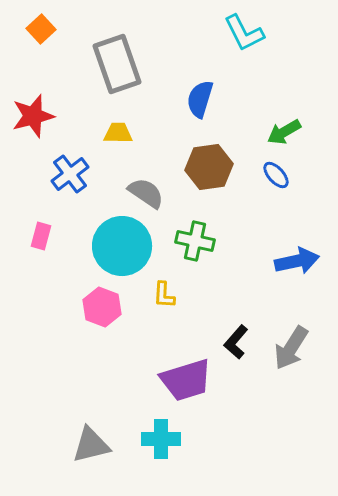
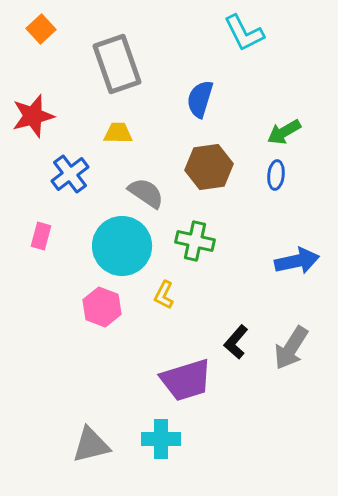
blue ellipse: rotated 48 degrees clockwise
yellow L-shape: rotated 24 degrees clockwise
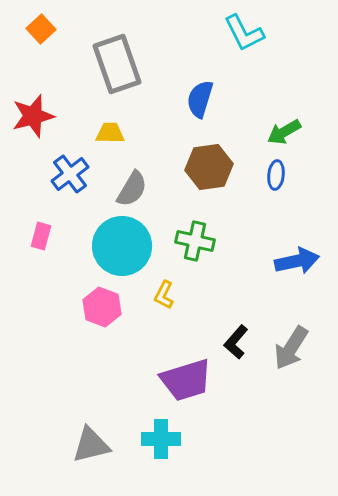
yellow trapezoid: moved 8 px left
gray semicircle: moved 14 px left, 4 px up; rotated 87 degrees clockwise
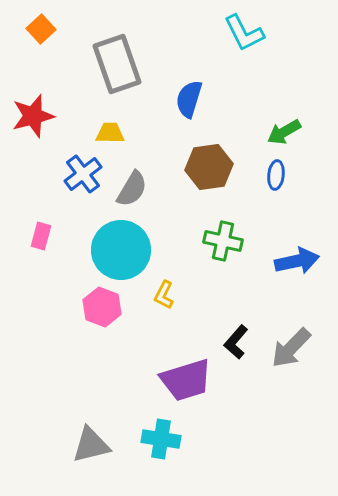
blue semicircle: moved 11 px left
blue cross: moved 13 px right
green cross: moved 28 px right
cyan circle: moved 1 px left, 4 px down
gray arrow: rotated 12 degrees clockwise
cyan cross: rotated 9 degrees clockwise
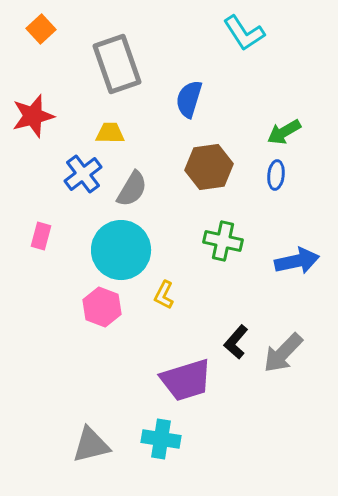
cyan L-shape: rotated 6 degrees counterclockwise
gray arrow: moved 8 px left, 5 px down
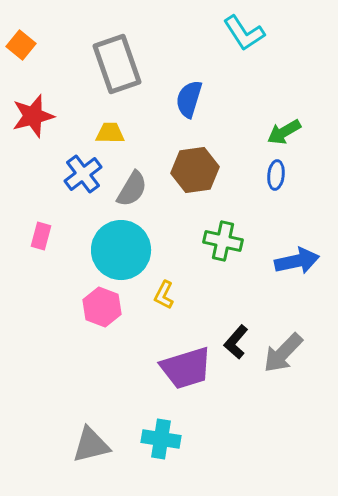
orange square: moved 20 px left, 16 px down; rotated 8 degrees counterclockwise
brown hexagon: moved 14 px left, 3 px down
purple trapezoid: moved 12 px up
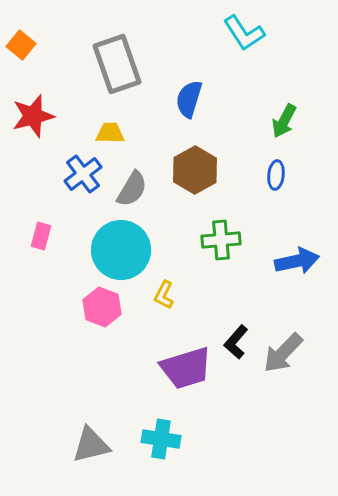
green arrow: moved 11 px up; rotated 32 degrees counterclockwise
brown hexagon: rotated 21 degrees counterclockwise
green cross: moved 2 px left, 1 px up; rotated 18 degrees counterclockwise
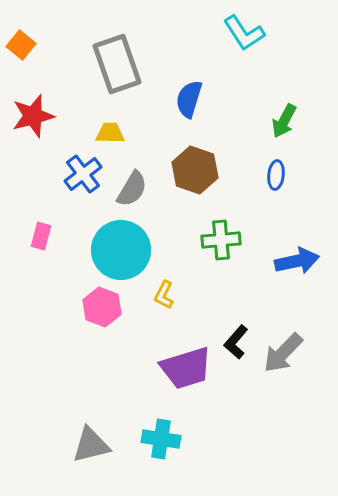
brown hexagon: rotated 12 degrees counterclockwise
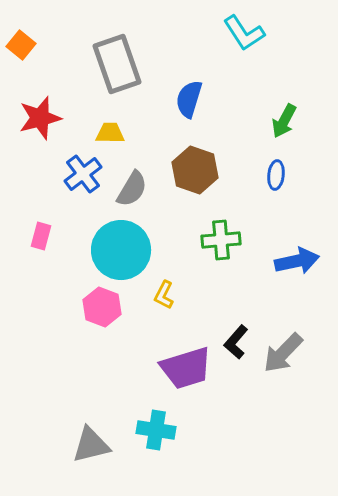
red star: moved 7 px right, 2 px down
cyan cross: moved 5 px left, 9 px up
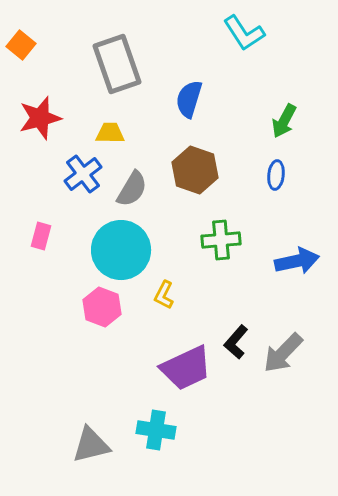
purple trapezoid: rotated 8 degrees counterclockwise
